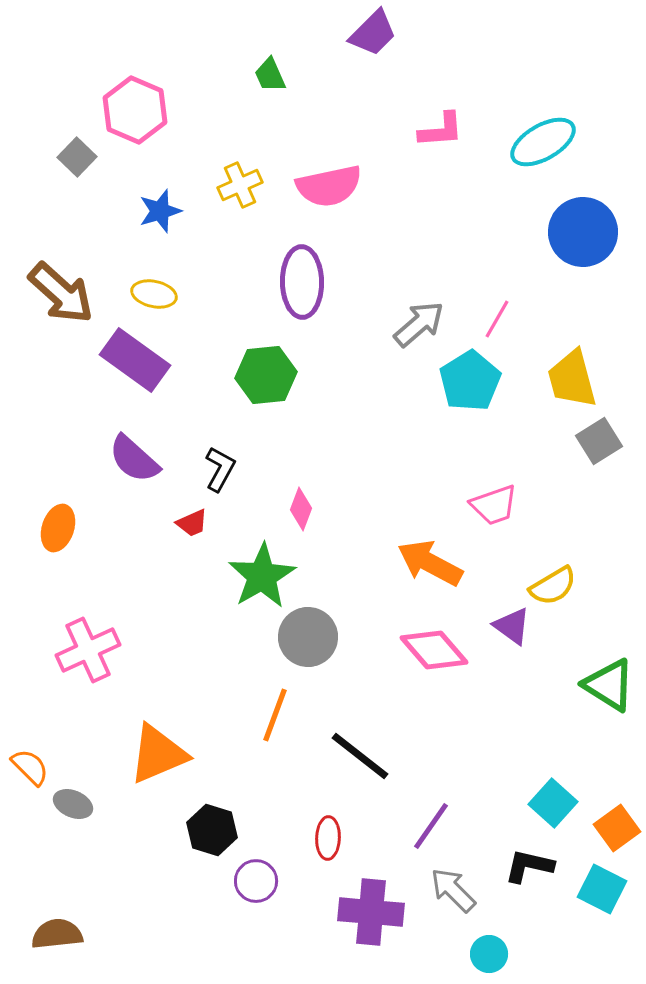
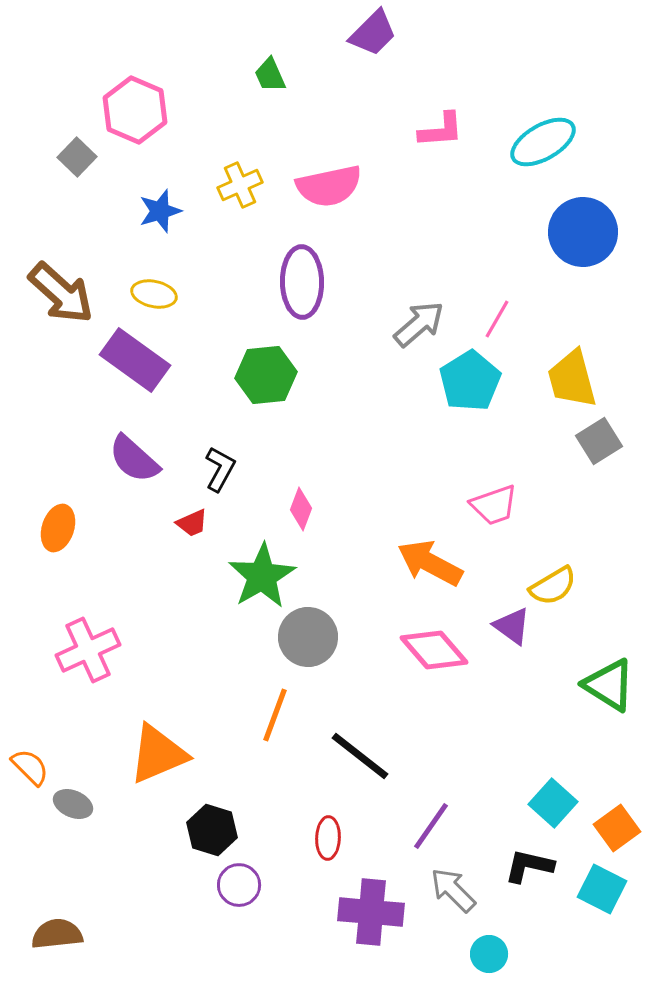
purple circle at (256, 881): moved 17 px left, 4 px down
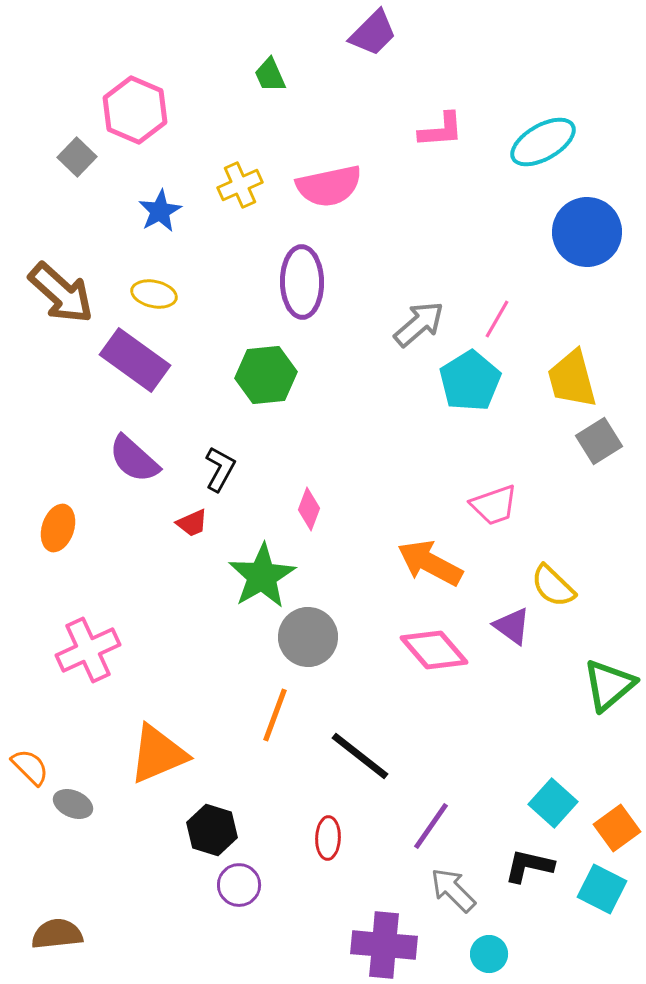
blue star at (160, 211): rotated 12 degrees counterclockwise
blue circle at (583, 232): moved 4 px right
pink diamond at (301, 509): moved 8 px right
yellow semicircle at (553, 586): rotated 75 degrees clockwise
green triangle at (609, 685): rotated 48 degrees clockwise
purple cross at (371, 912): moved 13 px right, 33 px down
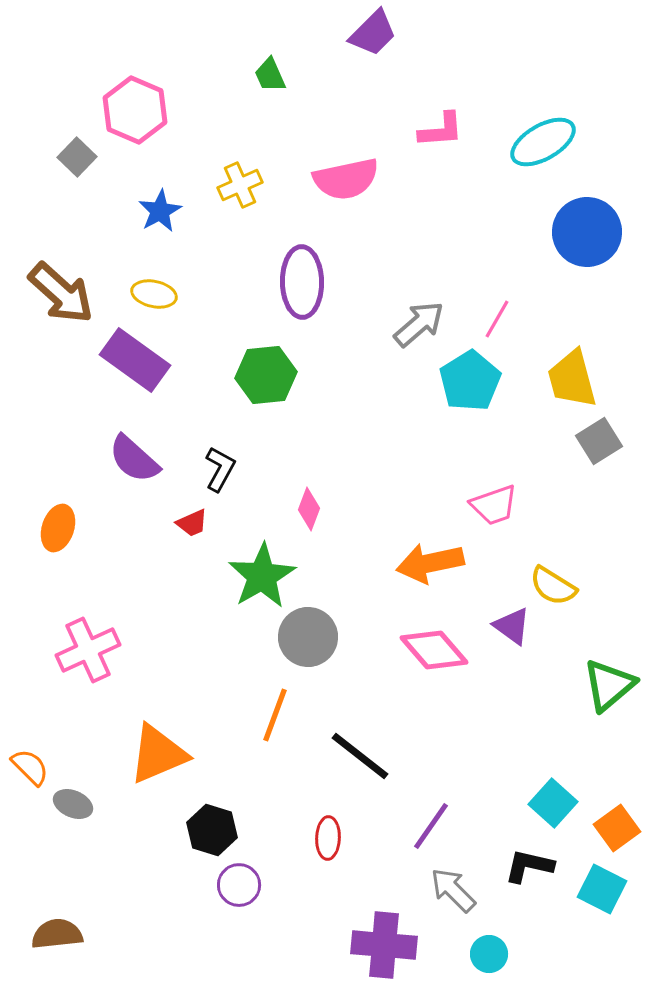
pink semicircle at (329, 186): moved 17 px right, 7 px up
orange arrow at (430, 563): rotated 40 degrees counterclockwise
yellow semicircle at (553, 586): rotated 12 degrees counterclockwise
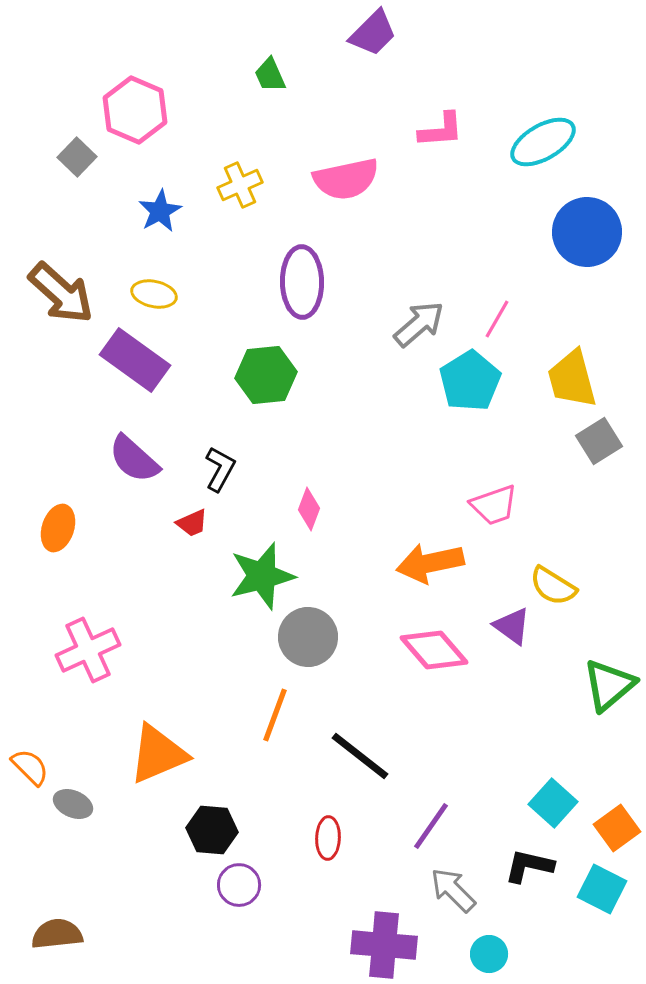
green star at (262, 576): rotated 16 degrees clockwise
black hexagon at (212, 830): rotated 12 degrees counterclockwise
